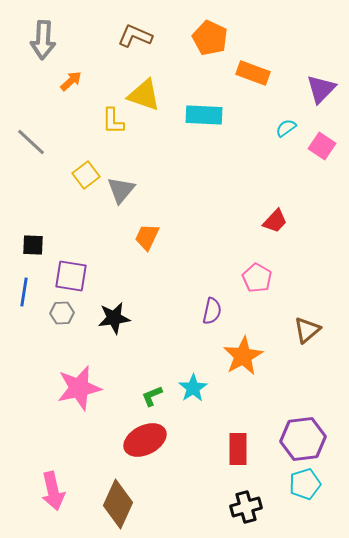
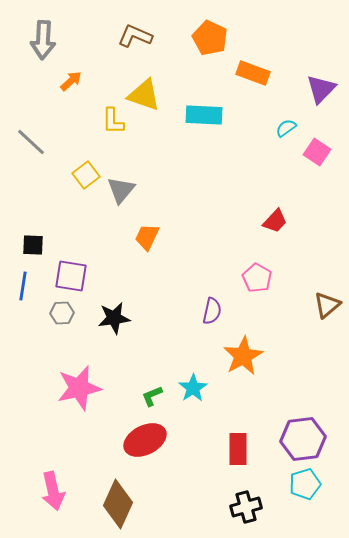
pink square: moved 5 px left, 6 px down
blue line: moved 1 px left, 6 px up
brown triangle: moved 20 px right, 25 px up
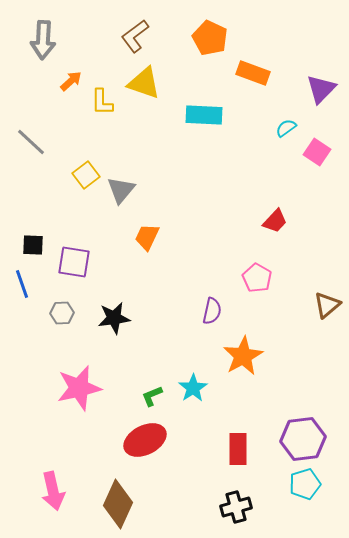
brown L-shape: rotated 60 degrees counterclockwise
yellow triangle: moved 12 px up
yellow L-shape: moved 11 px left, 19 px up
purple square: moved 3 px right, 14 px up
blue line: moved 1 px left, 2 px up; rotated 28 degrees counterclockwise
black cross: moved 10 px left
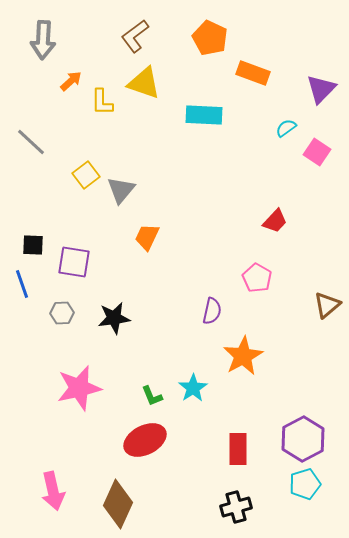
green L-shape: rotated 90 degrees counterclockwise
purple hexagon: rotated 21 degrees counterclockwise
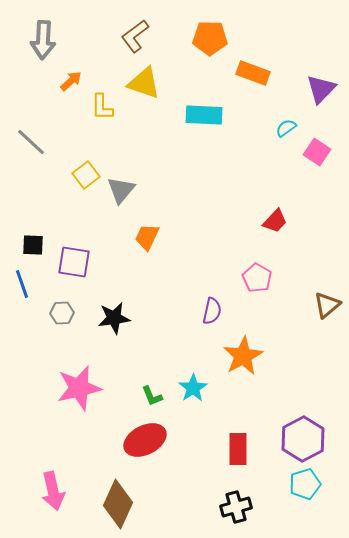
orange pentagon: rotated 24 degrees counterclockwise
yellow L-shape: moved 5 px down
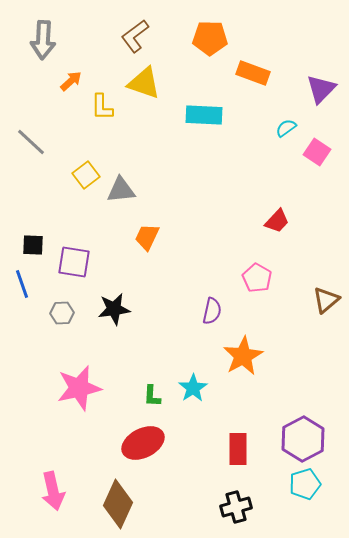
gray triangle: rotated 44 degrees clockwise
red trapezoid: moved 2 px right
brown triangle: moved 1 px left, 5 px up
black star: moved 9 px up
green L-shape: rotated 25 degrees clockwise
red ellipse: moved 2 px left, 3 px down
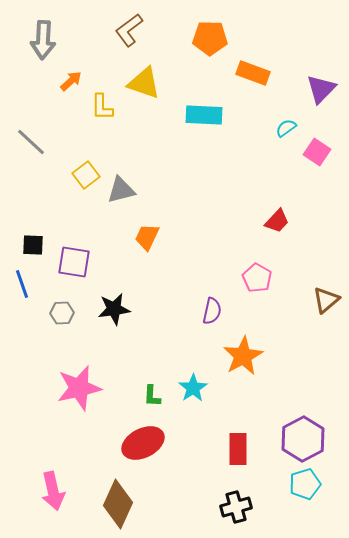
brown L-shape: moved 6 px left, 6 px up
gray triangle: rotated 8 degrees counterclockwise
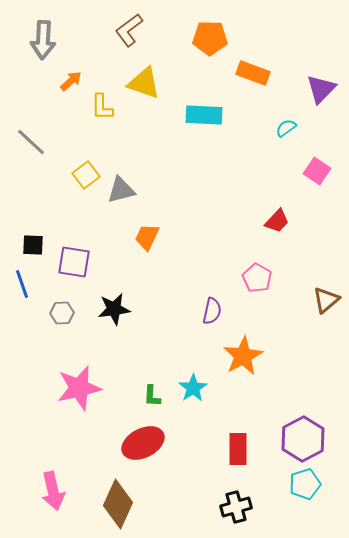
pink square: moved 19 px down
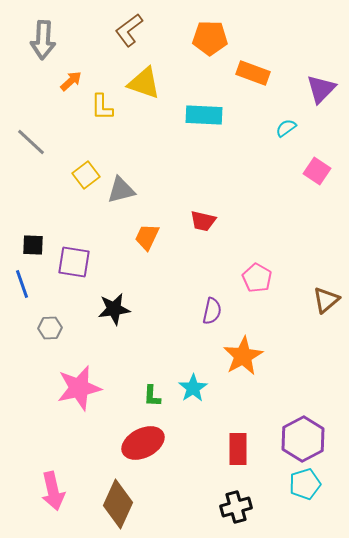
red trapezoid: moved 74 px left; rotated 60 degrees clockwise
gray hexagon: moved 12 px left, 15 px down
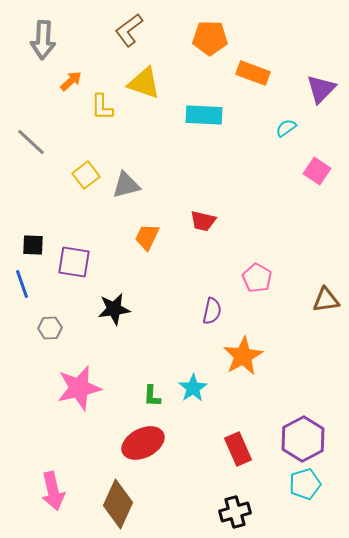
gray triangle: moved 5 px right, 5 px up
brown triangle: rotated 32 degrees clockwise
red rectangle: rotated 24 degrees counterclockwise
black cross: moved 1 px left, 5 px down
